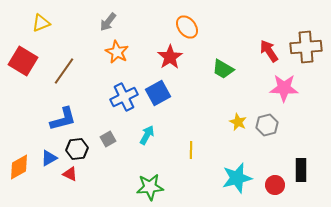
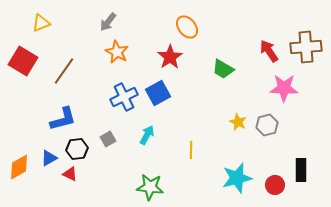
green star: rotated 12 degrees clockwise
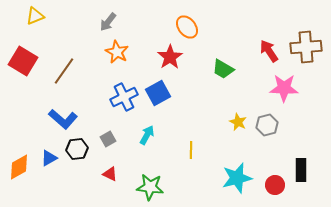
yellow triangle: moved 6 px left, 7 px up
blue L-shape: rotated 56 degrees clockwise
red triangle: moved 40 px right
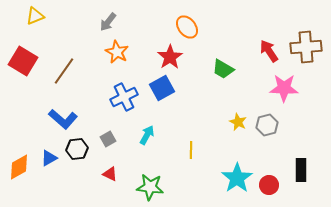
blue square: moved 4 px right, 5 px up
cyan star: rotated 20 degrees counterclockwise
red circle: moved 6 px left
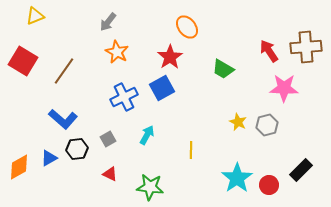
black rectangle: rotated 45 degrees clockwise
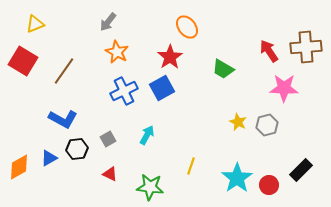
yellow triangle: moved 8 px down
blue cross: moved 6 px up
blue L-shape: rotated 12 degrees counterclockwise
yellow line: moved 16 px down; rotated 18 degrees clockwise
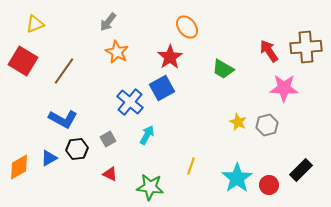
blue cross: moved 6 px right, 11 px down; rotated 24 degrees counterclockwise
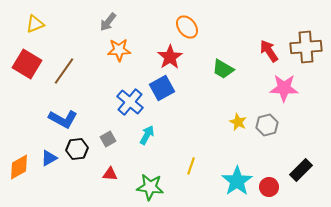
orange star: moved 2 px right, 2 px up; rotated 30 degrees counterclockwise
red square: moved 4 px right, 3 px down
red triangle: rotated 21 degrees counterclockwise
cyan star: moved 3 px down
red circle: moved 2 px down
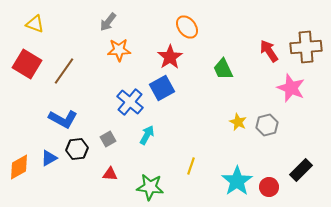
yellow triangle: rotated 42 degrees clockwise
green trapezoid: rotated 35 degrees clockwise
pink star: moved 7 px right; rotated 20 degrees clockwise
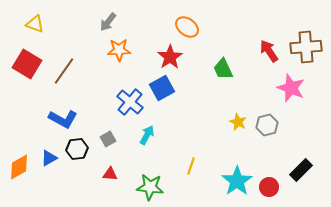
orange ellipse: rotated 15 degrees counterclockwise
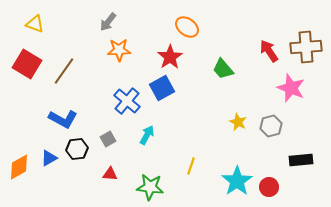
green trapezoid: rotated 15 degrees counterclockwise
blue cross: moved 3 px left, 1 px up
gray hexagon: moved 4 px right, 1 px down
black rectangle: moved 10 px up; rotated 40 degrees clockwise
